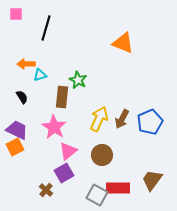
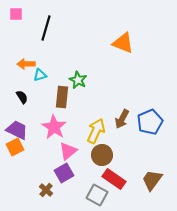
yellow arrow: moved 3 px left, 12 px down
red rectangle: moved 4 px left, 9 px up; rotated 35 degrees clockwise
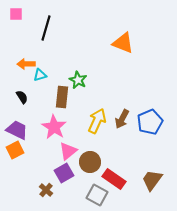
yellow arrow: moved 1 px right, 10 px up
orange square: moved 3 px down
brown circle: moved 12 px left, 7 px down
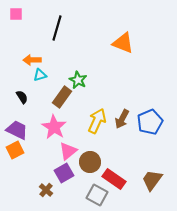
black line: moved 11 px right
orange arrow: moved 6 px right, 4 px up
brown rectangle: rotated 30 degrees clockwise
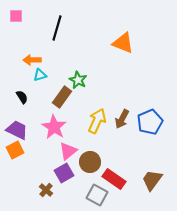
pink square: moved 2 px down
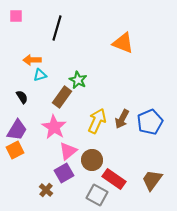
purple trapezoid: rotated 95 degrees clockwise
brown circle: moved 2 px right, 2 px up
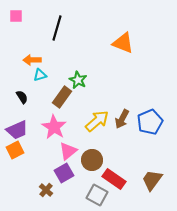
yellow arrow: rotated 25 degrees clockwise
purple trapezoid: rotated 35 degrees clockwise
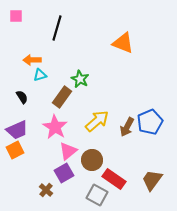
green star: moved 2 px right, 1 px up
brown arrow: moved 5 px right, 8 px down
pink star: moved 1 px right
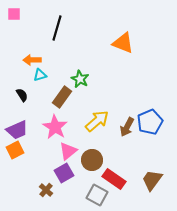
pink square: moved 2 px left, 2 px up
black semicircle: moved 2 px up
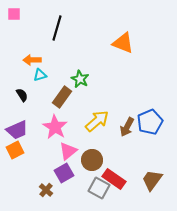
gray square: moved 2 px right, 7 px up
